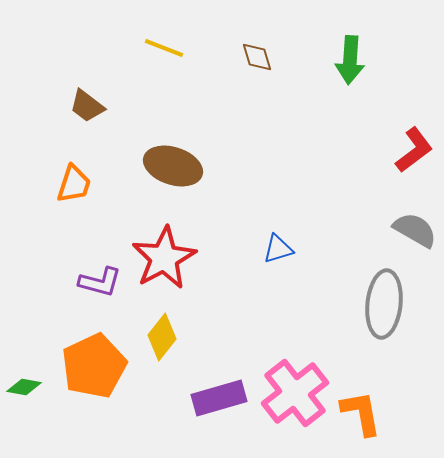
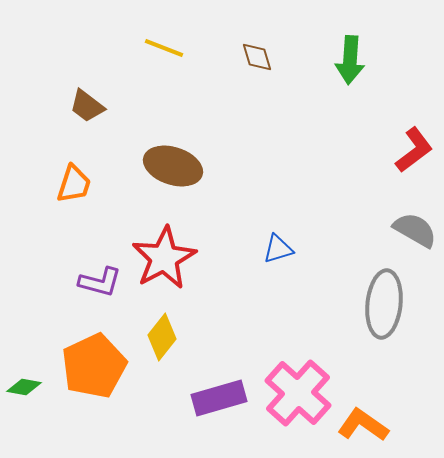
pink cross: moved 3 px right; rotated 10 degrees counterclockwise
orange L-shape: moved 2 px right, 12 px down; rotated 45 degrees counterclockwise
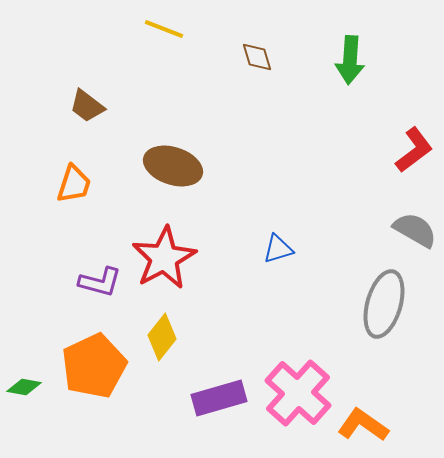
yellow line: moved 19 px up
gray ellipse: rotated 10 degrees clockwise
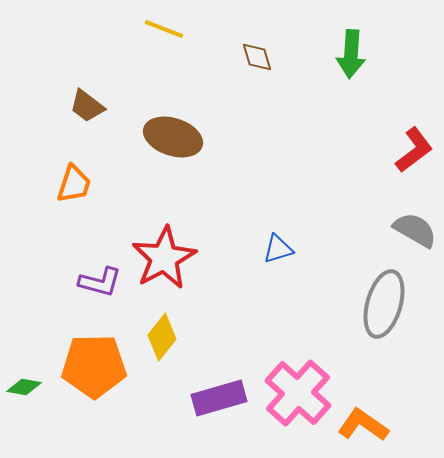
green arrow: moved 1 px right, 6 px up
brown ellipse: moved 29 px up
orange pentagon: rotated 24 degrees clockwise
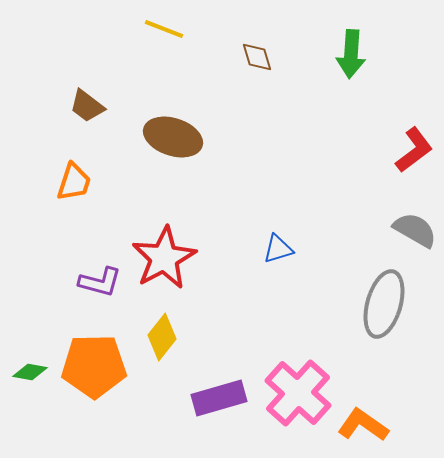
orange trapezoid: moved 2 px up
green diamond: moved 6 px right, 15 px up
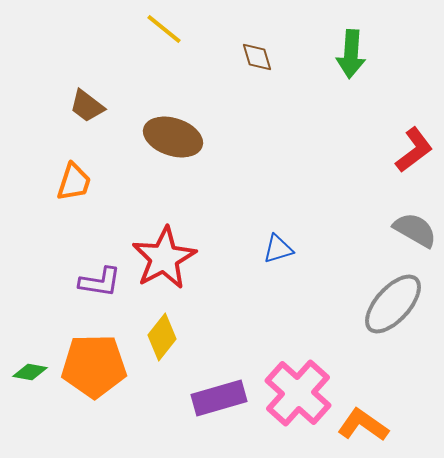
yellow line: rotated 18 degrees clockwise
purple L-shape: rotated 6 degrees counterclockwise
gray ellipse: moved 9 px right; rotated 26 degrees clockwise
